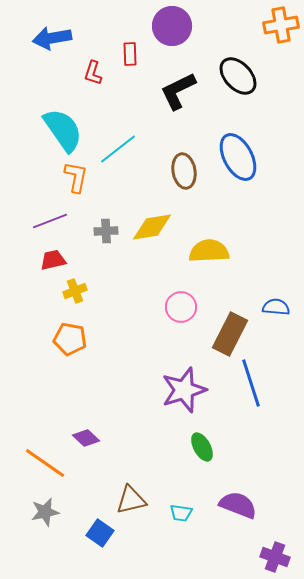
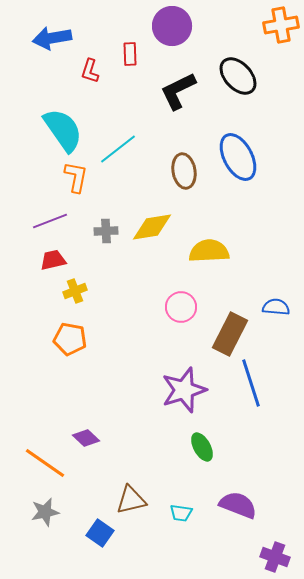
red L-shape: moved 3 px left, 2 px up
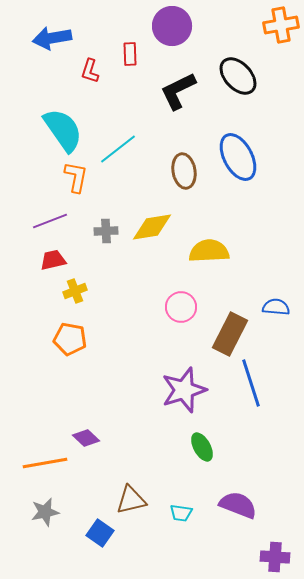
orange line: rotated 45 degrees counterclockwise
purple cross: rotated 16 degrees counterclockwise
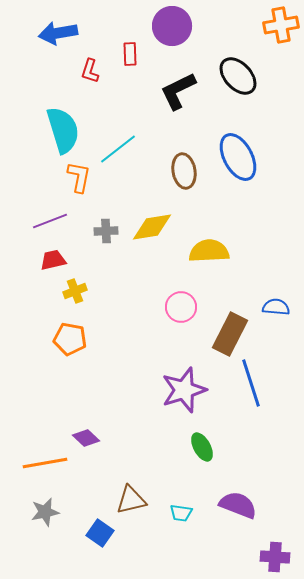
blue arrow: moved 6 px right, 5 px up
cyan semicircle: rotated 18 degrees clockwise
orange L-shape: moved 3 px right
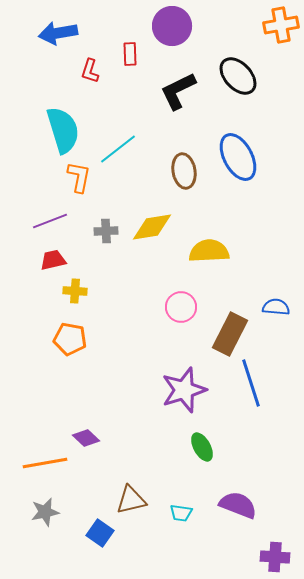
yellow cross: rotated 25 degrees clockwise
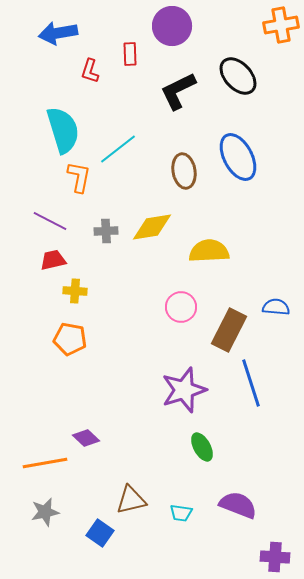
purple line: rotated 48 degrees clockwise
brown rectangle: moved 1 px left, 4 px up
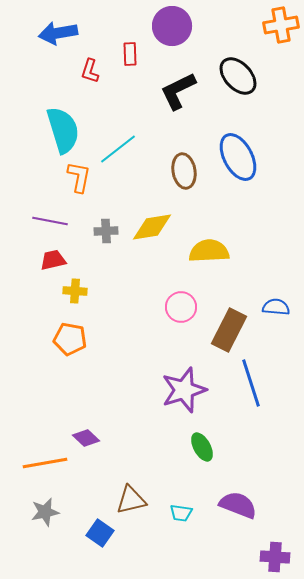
purple line: rotated 16 degrees counterclockwise
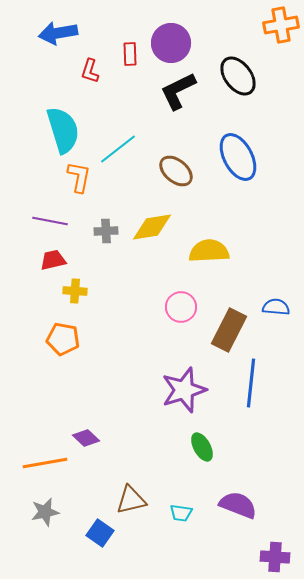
purple circle: moved 1 px left, 17 px down
black ellipse: rotated 6 degrees clockwise
brown ellipse: moved 8 px left; rotated 40 degrees counterclockwise
orange pentagon: moved 7 px left
blue line: rotated 24 degrees clockwise
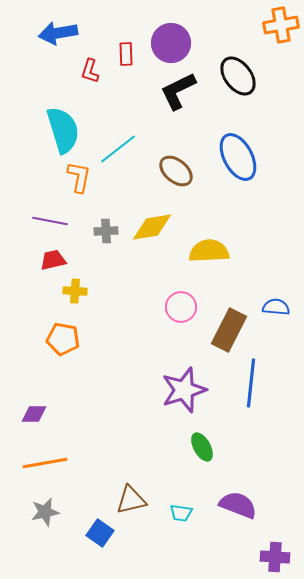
red rectangle: moved 4 px left
purple diamond: moved 52 px left, 24 px up; rotated 44 degrees counterclockwise
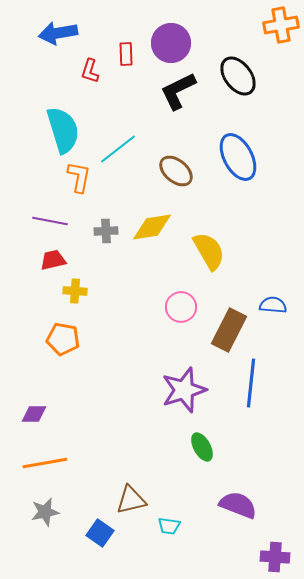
yellow semicircle: rotated 63 degrees clockwise
blue semicircle: moved 3 px left, 2 px up
cyan trapezoid: moved 12 px left, 13 px down
